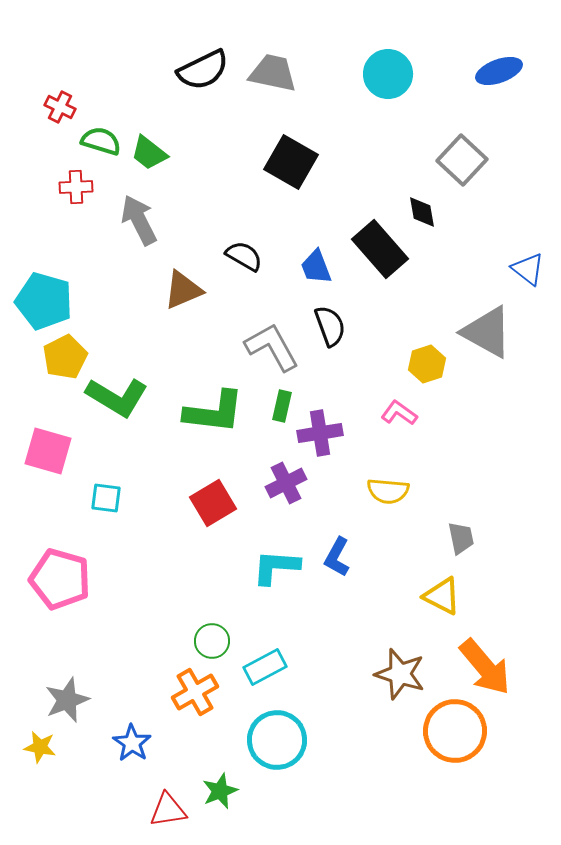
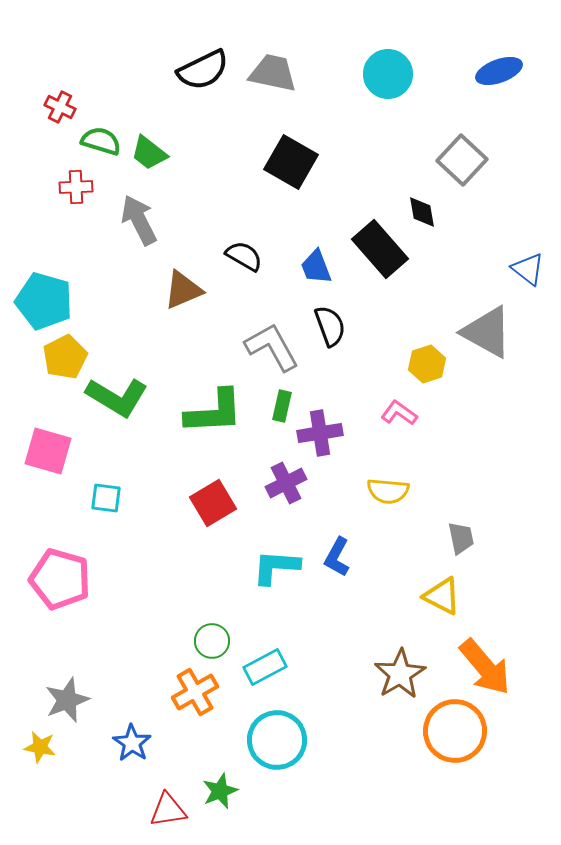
green L-shape at (214, 412): rotated 10 degrees counterclockwise
brown star at (400, 674): rotated 24 degrees clockwise
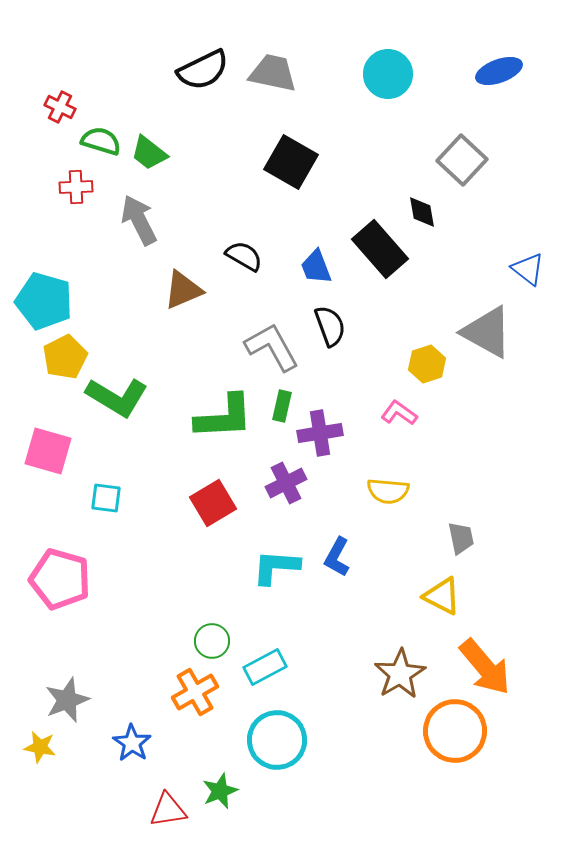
green L-shape at (214, 412): moved 10 px right, 5 px down
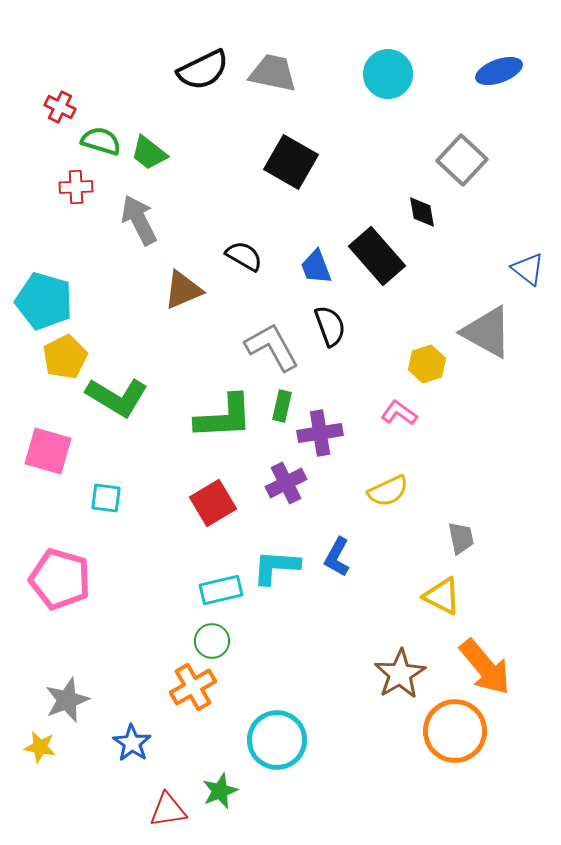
black rectangle at (380, 249): moved 3 px left, 7 px down
yellow semicircle at (388, 491): rotated 30 degrees counterclockwise
cyan rectangle at (265, 667): moved 44 px left, 77 px up; rotated 15 degrees clockwise
orange cross at (195, 692): moved 2 px left, 5 px up
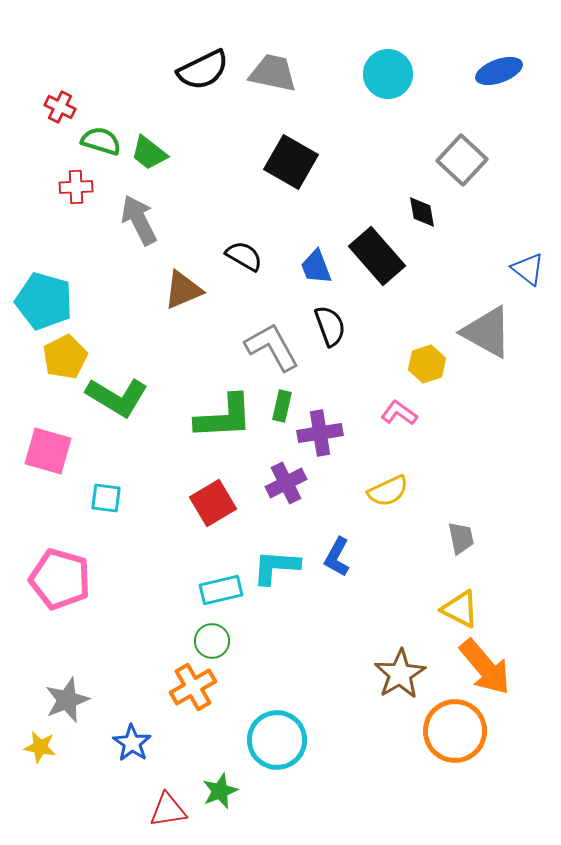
yellow triangle at (442, 596): moved 18 px right, 13 px down
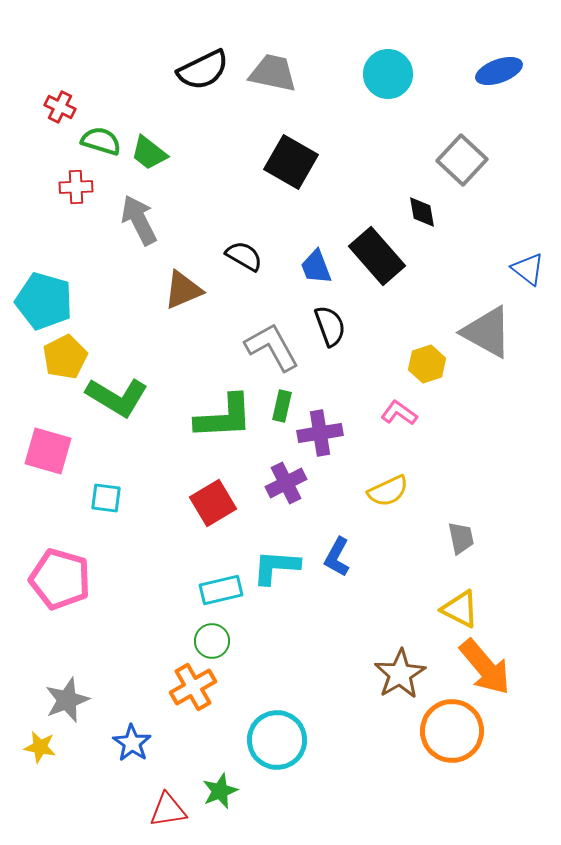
orange circle at (455, 731): moved 3 px left
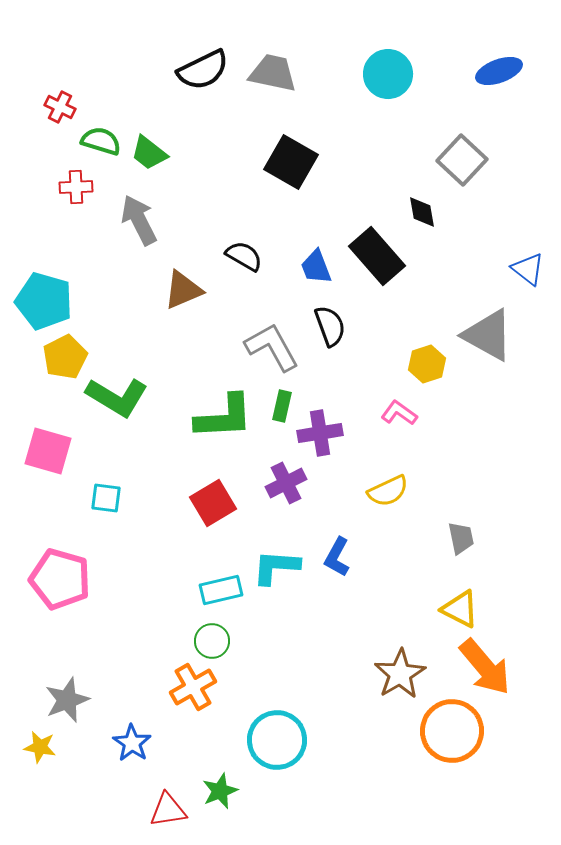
gray triangle at (487, 332): moved 1 px right, 3 px down
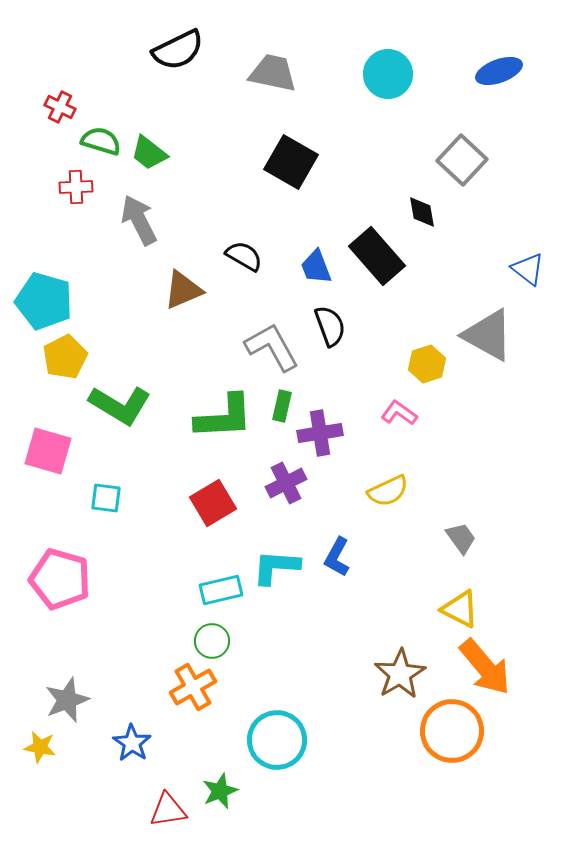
black semicircle at (203, 70): moved 25 px left, 20 px up
green L-shape at (117, 397): moved 3 px right, 8 px down
gray trapezoid at (461, 538): rotated 24 degrees counterclockwise
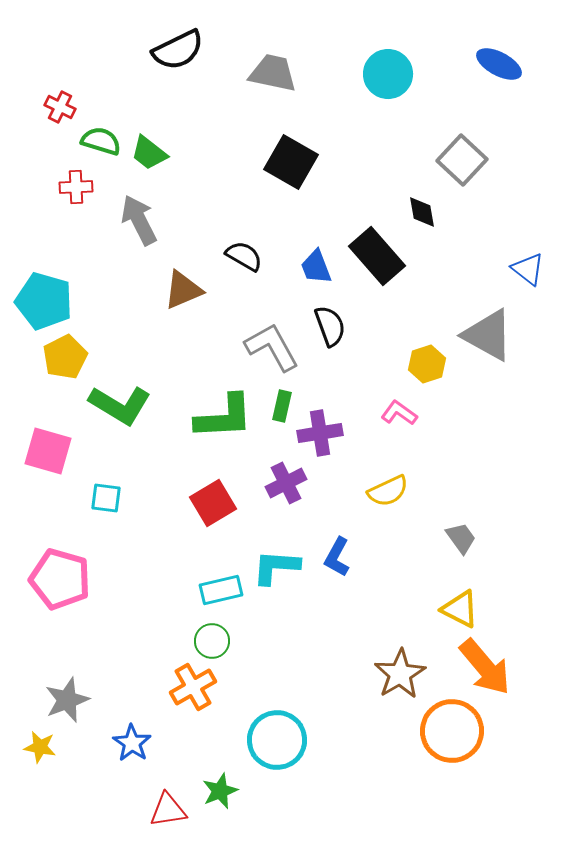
blue ellipse at (499, 71): moved 7 px up; rotated 48 degrees clockwise
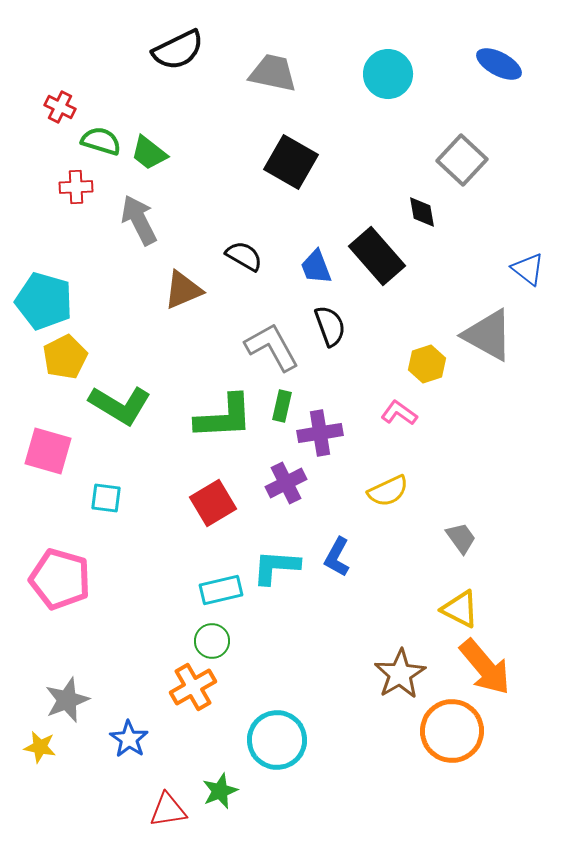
blue star at (132, 743): moved 3 px left, 4 px up
